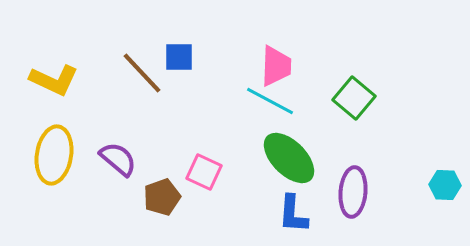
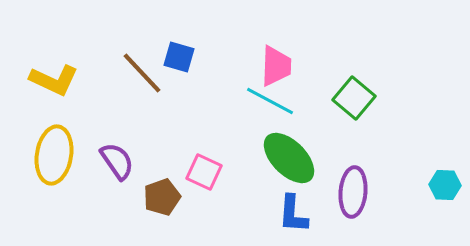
blue square: rotated 16 degrees clockwise
purple semicircle: moved 1 px left, 2 px down; rotated 15 degrees clockwise
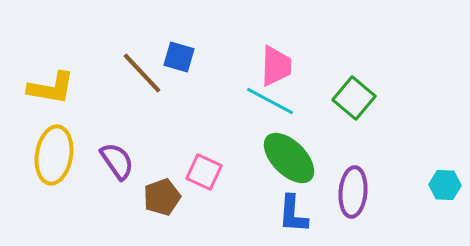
yellow L-shape: moved 3 px left, 8 px down; rotated 15 degrees counterclockwise
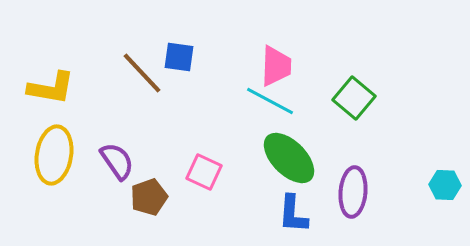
blue square: rotated 8 degrees counterclockwise
brown pentagon: moved 13 px left
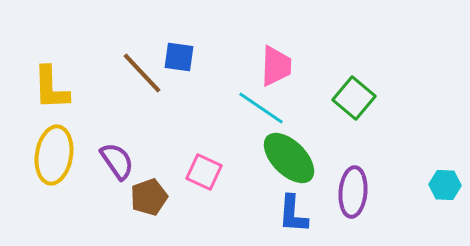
yellow L-shape: rotated 78 degrees clockwise
cyan line: moved 9 px left, 7 px down; rotated 6 degrees clockwise
